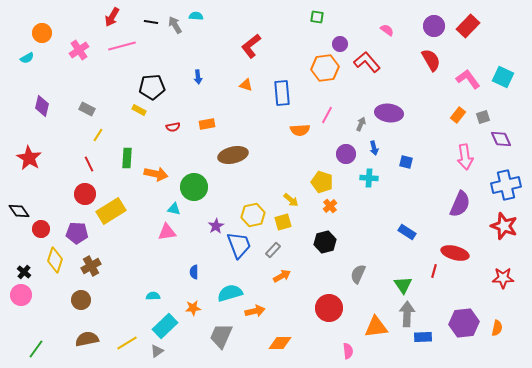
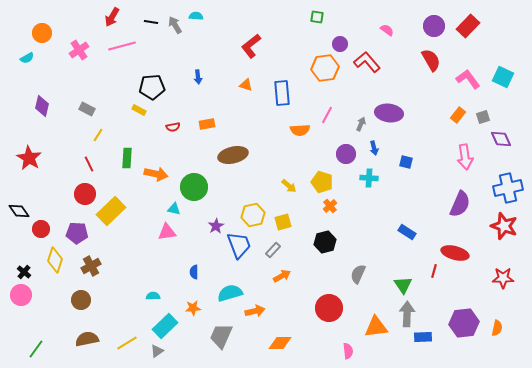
blue cross at (506, 185): moved 2 px right, 3 px down
yellow arrow at (291, 200): moved 2 px left, 14 px up
yellow rectangle at (111, 211): rotated 12 degrees counterclockwise
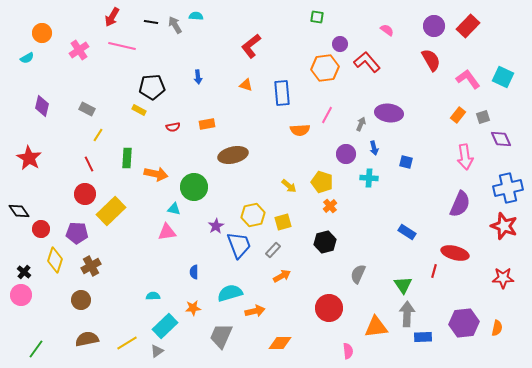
pink line at (122, 46): rotated 28 degrees clockwise
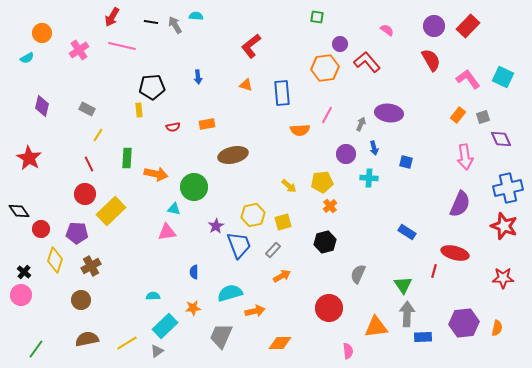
yellow rectangle at (139, 110): rotated 56 degrees clockwise
yellow pentagon at (322, 182): rotated 25 degrees counterclockwise
